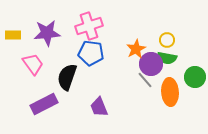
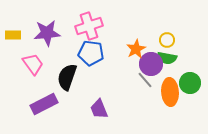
green circle: moved 5 px left, 6 px down
purple trapezoid: moved 2 px down
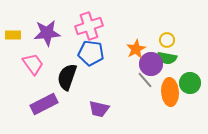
purple trapezoid: rotated 55 degrees counterclockwise
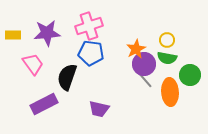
purple circle: moved 7 px left
green circle: moved 8 px up
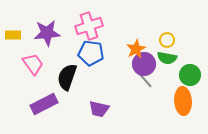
orange ellipse: moved 13 px right, 9 px down
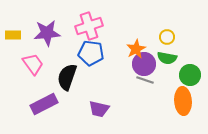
yellow circle: moved 3 px up
gray line: rotated 30 degrees counterclockwise
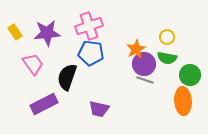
yellow rectangle: moved 2 px right, 3 px up; rotated 56 degrees clockwise
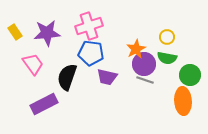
purple trapezoid: moved 8 px right, 32 px up
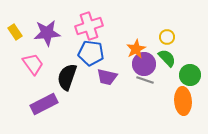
green semicircle: rotated 144 degrees counterclockwise
